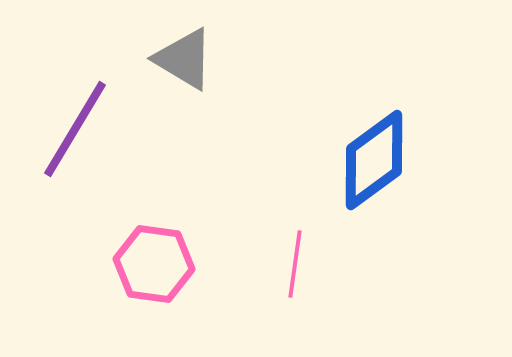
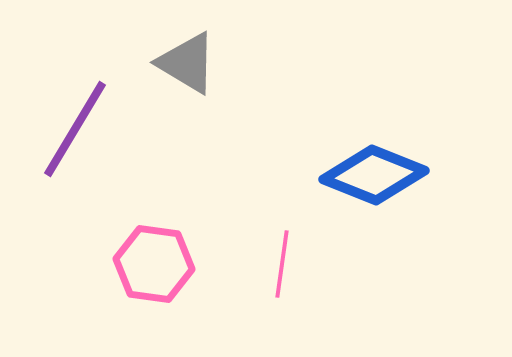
gray triangle: moved 3 px right, 4 px down
blue diamond: moved 15 px down; rotated 58 degrees clockwise
pink line: moved 13 px left
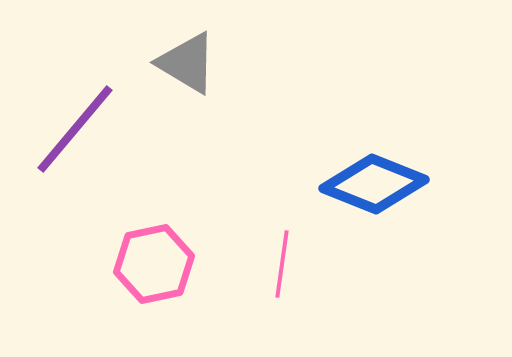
purple line: rotated 9 degrees clockwise
blue diamond: moved 9 px down
pink hexagon: rotated 20 degrees counterclockwise
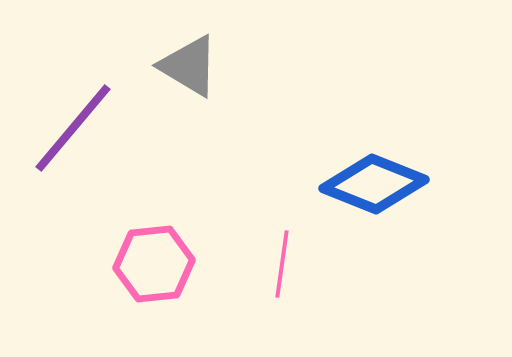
gray triangle: moved 2 px right, 3 px down
purple line: moved 2 px left, 1 px up
pink hexagon: rotated 6 degrees clockwise
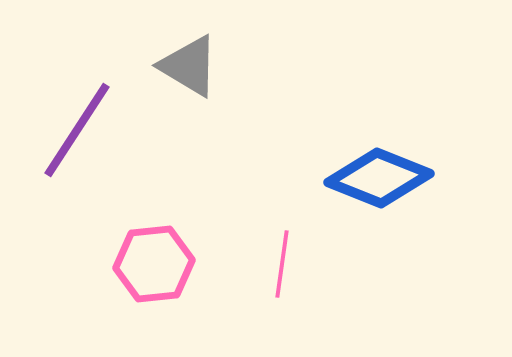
purple line: moved 4 px right, 2 px down; rotated 7 degrees counterclockwise
blue diamond: moved 5 px right, 6 px up
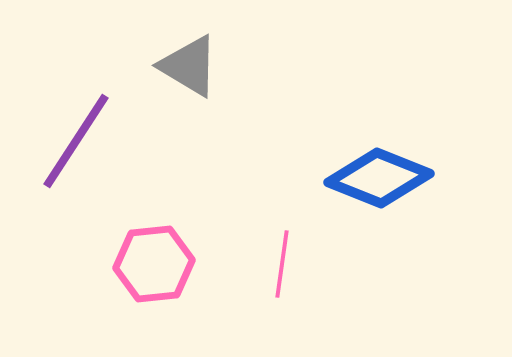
purple line: moved 1 px left, 11 px down
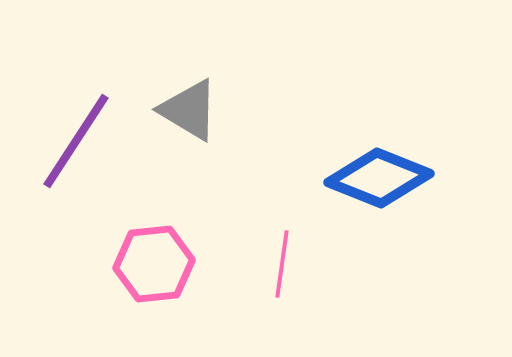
gray triangle: moved 44 px down
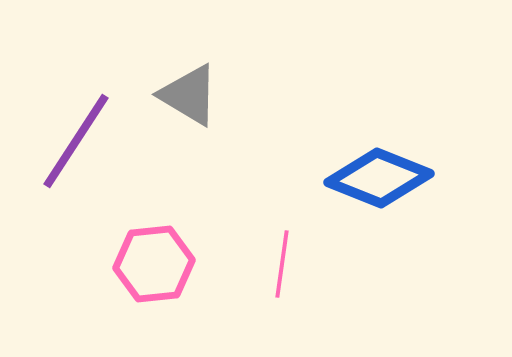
gray triangle: moved 15 px up
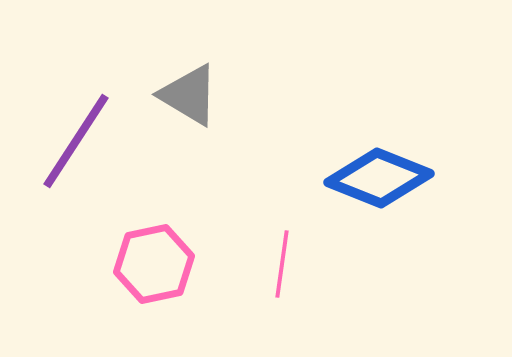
pink hexagon: rotated 6 degrees counterclockwise
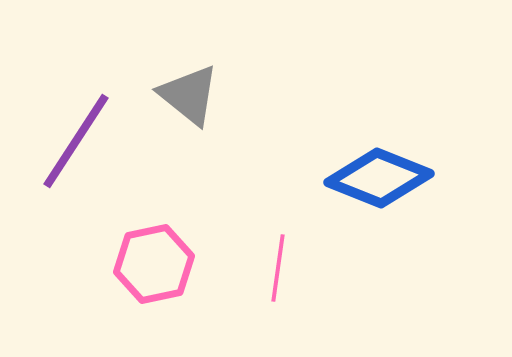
gray triangle: rotated 8 degrees clockwise
pink line: moved 4 px left, 4 px down
